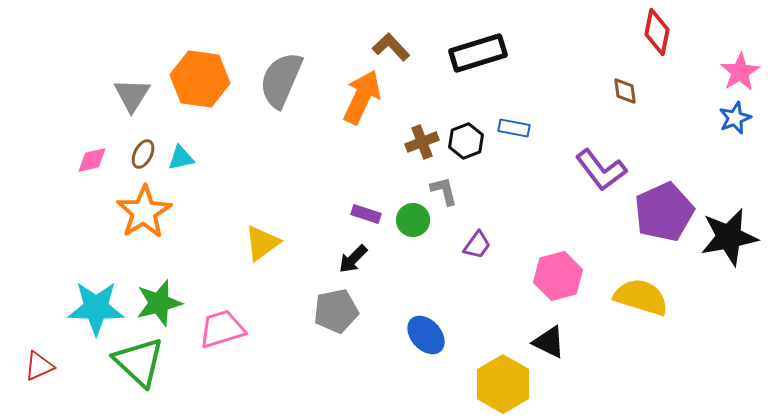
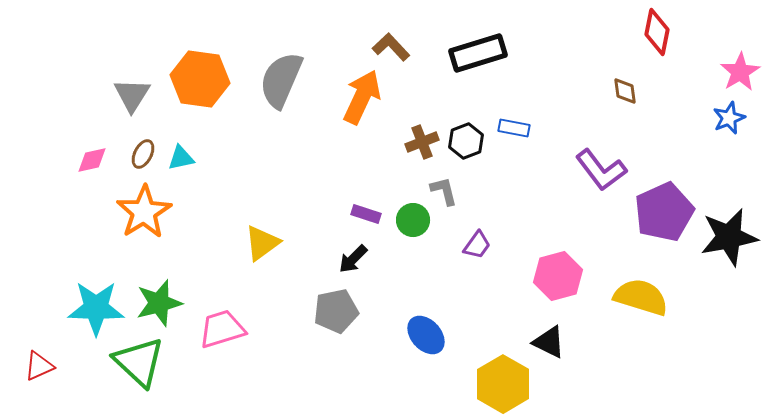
blue star: moved 6 px left
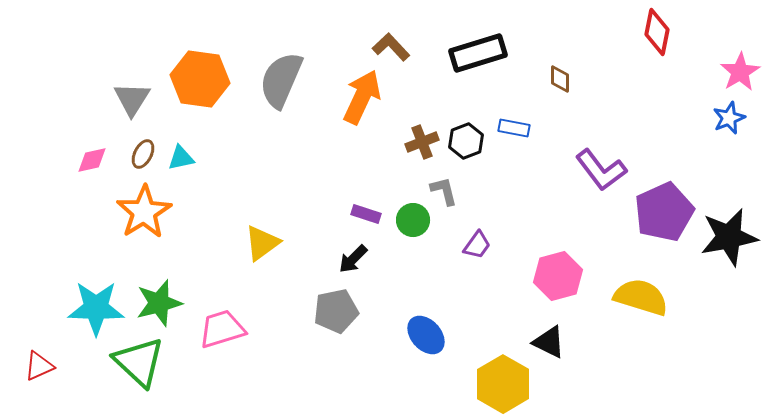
brown diamond: moved 65 px left, 12 px up; rotated 8 degrees clockwise
gray triangle: moved 4 px down
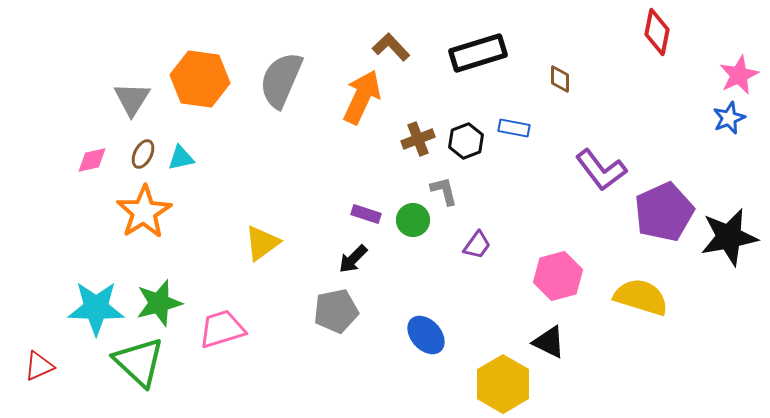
pink star: moved 1 px left, 3 px down; rotated 6 degrees clockwise
brown cross: moved 4 px left, 3 px up
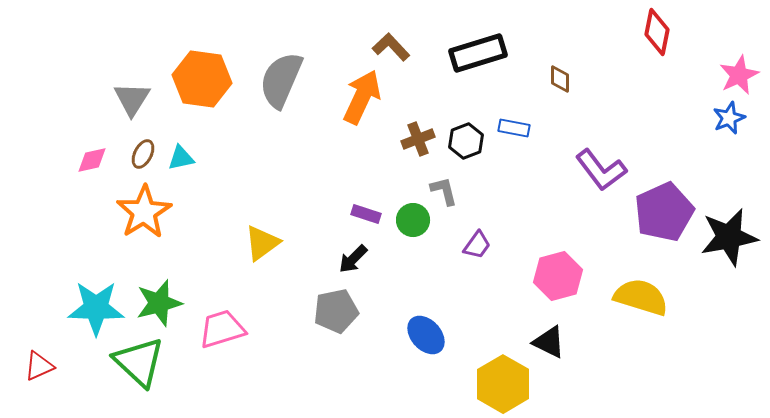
orange hexagon: moved 2 px right
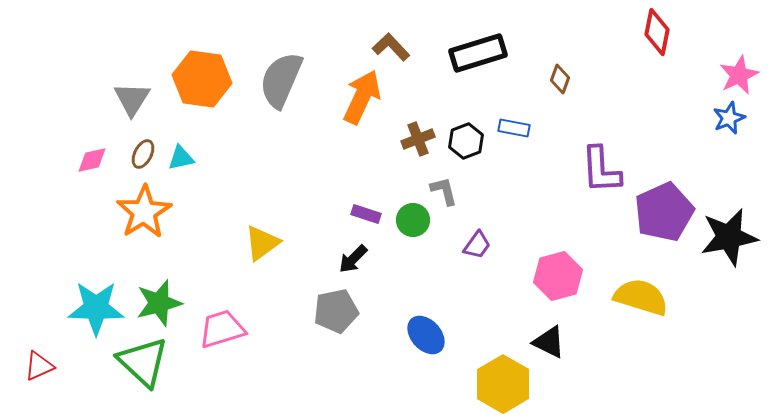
brown diamond: rotated 20 degrees clockwise
purple L-shape: rotated 34 degrees clockwise
green triangle: moved 4 px right
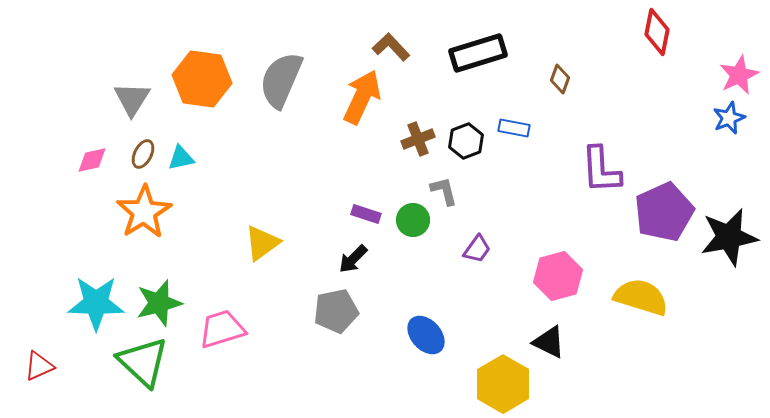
purple trapezoid: moved 4 px down
cyan star: moved 5 px up
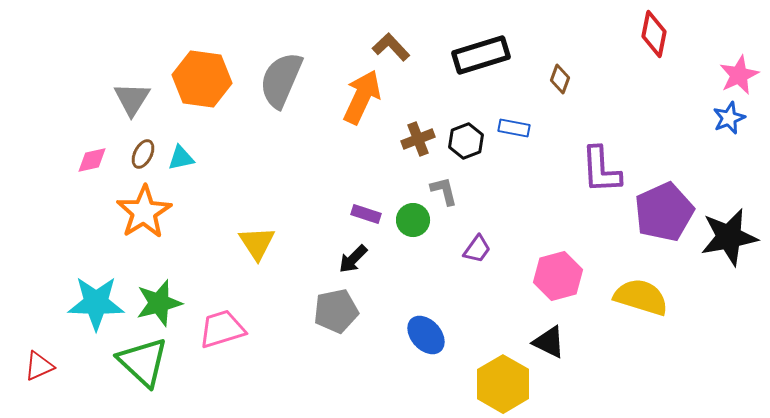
red diamond: moved 3 px left, 2 px down
black rectangle: moved 3 px right, 2 px down
yellow triangle: moved 5 px left; rotated 27 degrees counterclockwise
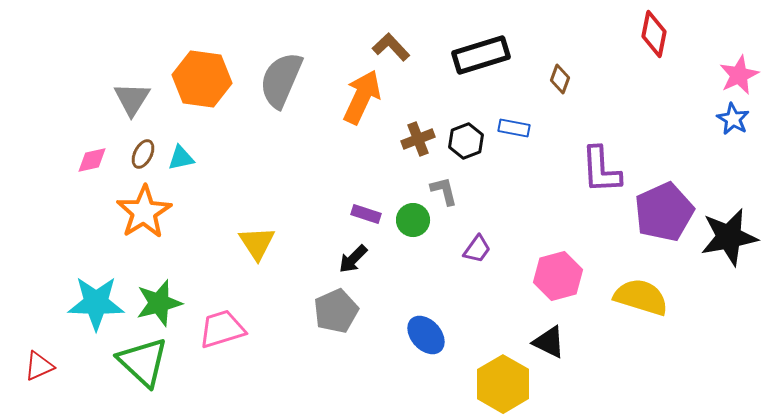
blue star: moved 4 px right, 1 px down; rotated 20 degrees counterclockwise
gray pentagon: rotated 12 degrees counterclockwise
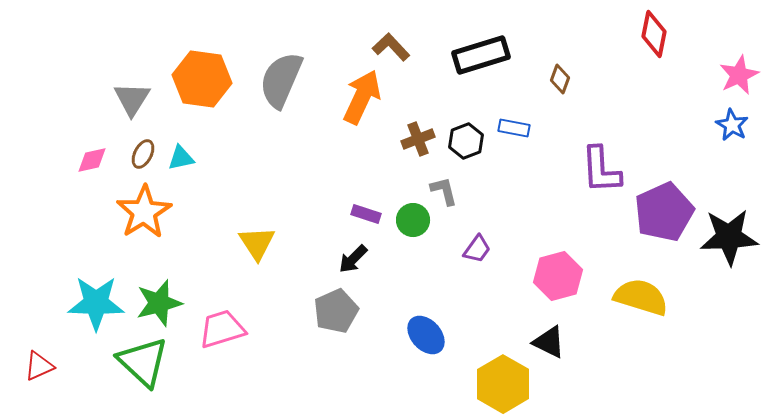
blue star: moved 1 px left, 6 px down
black star: rotated 8 degrees clockwise
